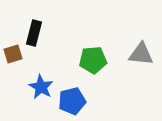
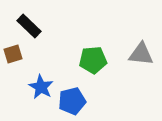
black rectangle: moved 5 px left, 7 px up; rotated 60 degrees counterclockwise
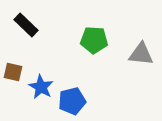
black rectangle: moved 3 px left, 1 px up
brown square: moved 18 px down; rotated 30 degrees clockwise
green pentagon: moved 1 px right, 20 px up; rotated 8 degrees clockwise
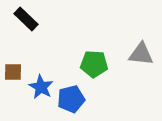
black rectangle: moved 6 px up
green pentagon: moved 24 px down
brown square: rotated 12 degrees counterclockwise
blue pentagon: moved 1 px left, 2 px up
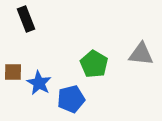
black rectangle: rotated 25 degrees clockwise
green pentagon: rotated 28 degrees clockwise
blue star: moved 2 px left, 4 px up
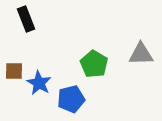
gray triangle: rotated 8 degrees counterclockwise
brown square: moved 1 px right, 1 px up
